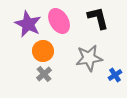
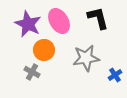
orange circle: moved 1 px right, 1 px up
gray star: moved 3 px left
gray cross: moved 12 px left, 2 px up; rotated 21 degrees counterclockwise
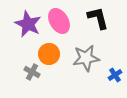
orange circle: moved 5 px right, 4 px down
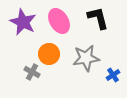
purple star: moved 5 px left, 2 px up
blue cross: moved 2 px left
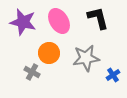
purple star: rotated 12 degrees counterclockwise
orange circle: moved 1 px up
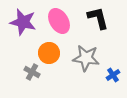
gray star: rotated 16 degrees clockwise
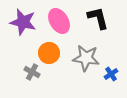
blue cross: moved 2 px left, 1 px up
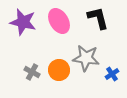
orange circle: moved 10 px right, 17 px down
blue cross: moved 1 px right
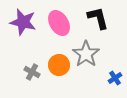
pink ellipse: moved 2 px down
gray star: moved 4 px up; rotated 28 degrees clockwise
orange circle: moved 5 px up
blue cross: moved 3 px right, 4 px down
